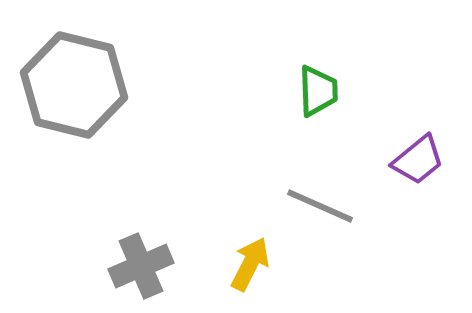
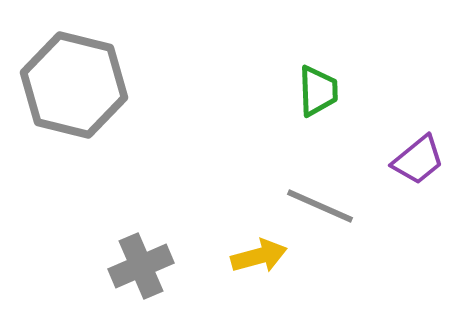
yellow arrow: moved 9 px right, 8 px up; rotated 48 degrees clockwise
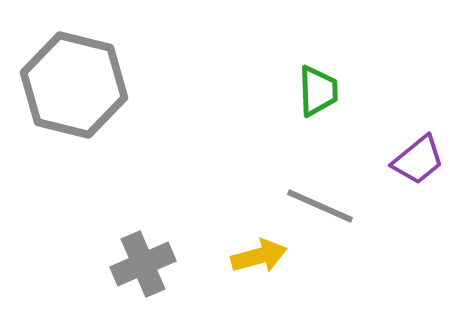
gray cross: moved 2 px right, 2 px up
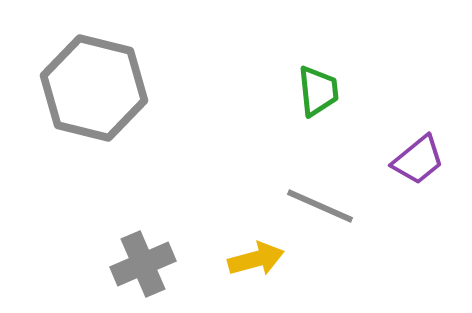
gray hexagon: moved 20 px right, 3 px down
green trapezoid: rotated 4 degrees counterclockwise
yellow arrow: moved 3 px left, 3 px down
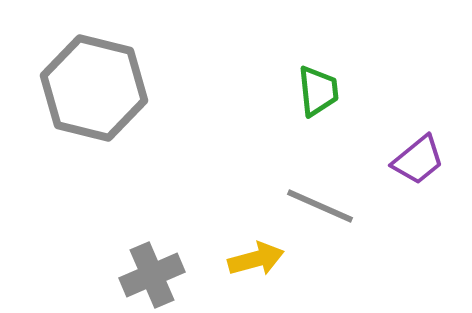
gray cross: moved 9 px right, 11 px down
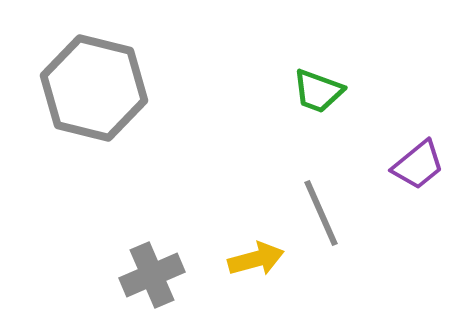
green trapezoid: rotated 116 degrees clockwise
purple trapezoid: moved 5 px down
gray line: moved 1 px right, 7 px down; rotated 42 degrees clockwise
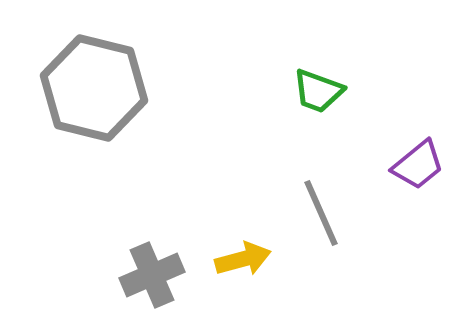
yellow arrow: moved 13 px left
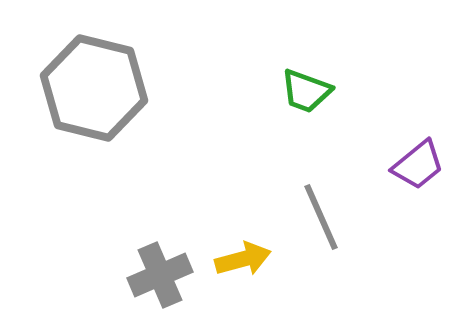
green trapezoid: moved 12 px left
gray line: moved 4 px down
gray cross: moved 8 px right
